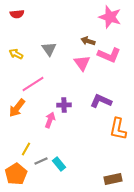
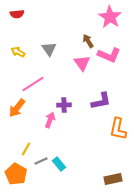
pink star: rotated 15 degrees clockwise
brown arrow: rotated 40 degrees clockwise
yellow arrow: moved 2 px right, 2 px up
purple L-shape: rotated 145 degrees clockwise
orange pentagon: rotated 10 degrees counterclockwise
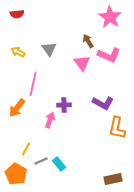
pink line: rotated 45 degrees counterclockwise
purple L-shape: moved 2 px right, 2 px down; rotated 40 degrees clockwise
orange L-shape: moved 1 px left, 1 px up
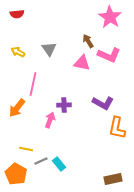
pink triangle: rotated 42 degrees counterclockwise
yellow line: rotated 72 degrees clockwise
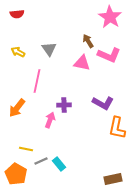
pink line: moved 4 px right, 3 px up
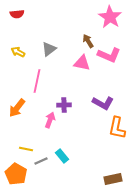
gray triangle: rotated 28 degrees clockwise
cyan rectangle: moved 3 px right, 8 px up
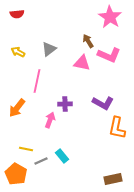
purple cross: moved 1 px right, 1 px up
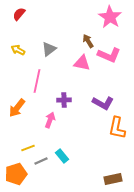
red semicircle: moved 2 px right; rotated 136 degrees clockwise
yellow arrow: moved 2 px up
purple cross: moved 1 px left, 4 px up
yellow line: moved 2 px right, 1 px up; rotated 32 degrees counterclockwise
orange pentagon: rotated 25 degrees clockwise
